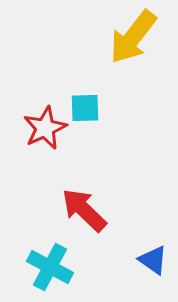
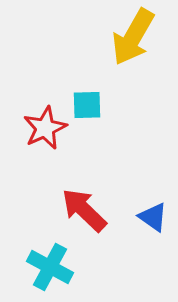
yellow arrow: rotated 8 degrees counterclockwise
cyan square: moved 2 px right, 3 px up
blue triangle: moved 43 px up
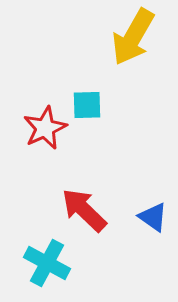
cyan cross: moved 3 px left, 4 px up
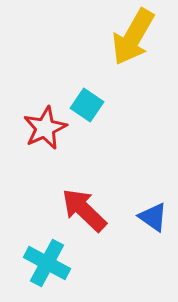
cyan square: rotated 36 degrees clockwise
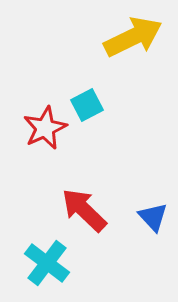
yellow arrow: rotated 146 degrees counterclockwise
cyan square: rotated 28 degrees clockwise
blue triangle: rotated 12 degrees clockwise
cyan cross: rotated 9 degrees clockwise
